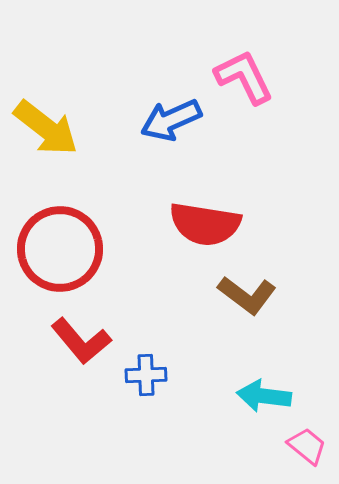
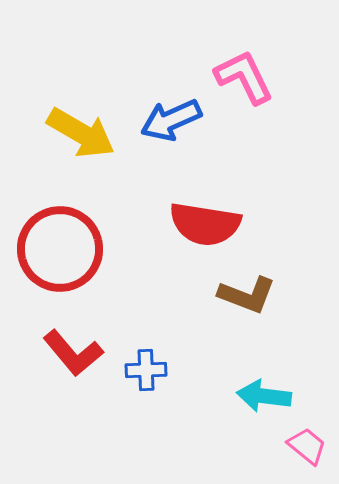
yellow arrow: moved 35 px right, 5 px down; rotated 8 degrees counterclockwise
brown L-shape: rotated 16 degrees counterclockwise
red L-shape: moved 8 px left, 12 px down
blue cross: moved 5 px up
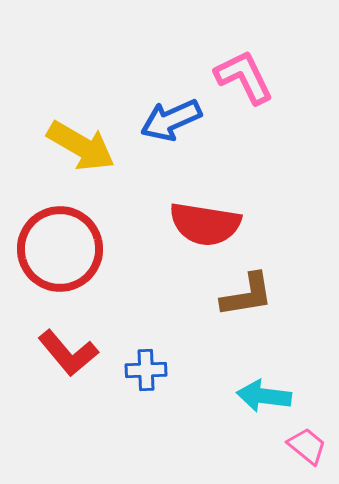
yellow arrow: moved 13 px down
brown L-shape: rotated 30 degrees counterclockwise
red L-shape: moved 5 px left
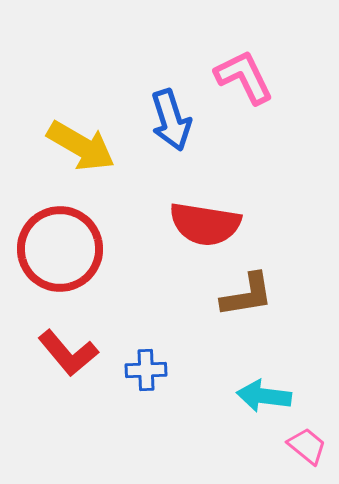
blue arrow: rotated 84 degrees counterclockwise
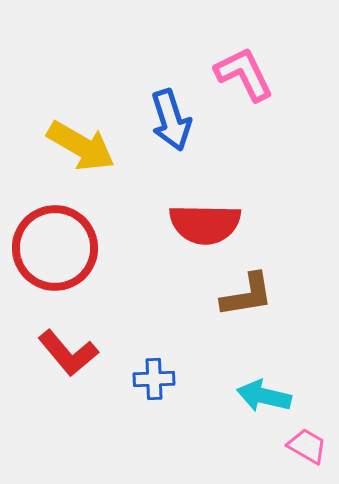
pink L-shape: moved 3 px up
red semicircle: rotated 8 degrees counterclockwise
red circle: moved 5 px left, 1 px up
blue cross: moved 8 px right, 9 px down
cyan arrow: rotated 6 degrees clockwise
pink trapezoid: rotated 9 degrees counterclockwise
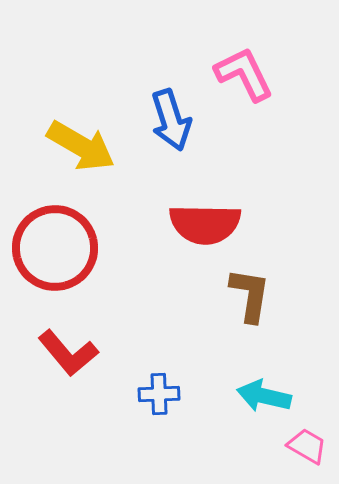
brown L-shape: moved 3 px right; rotated 72 degrees counterclockwise
blue cross: moved 5 px right, 15 px down
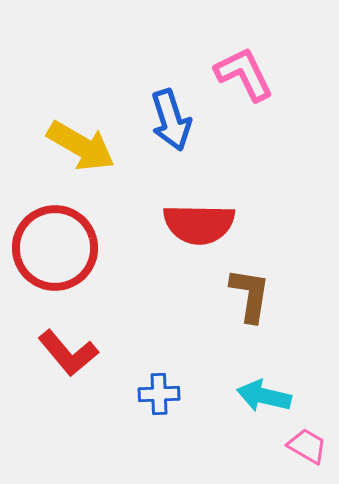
red semicircle: moved 6 px left
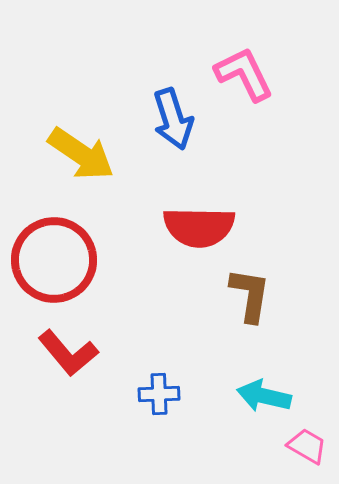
blue arrow: moved 2 px right, 1 px up
yellow arrow: moved 8 px down; rotated 4 degrees clockwise
red semicircle: moved 3 px down
red circle: moved 1 px left, 12 px down
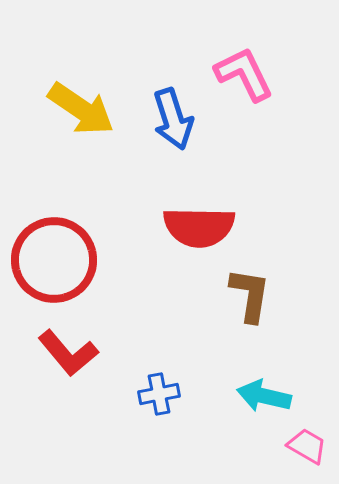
yellow arrow: moved 45 px up
blue cross: rotated 9 degrees counterclockwise
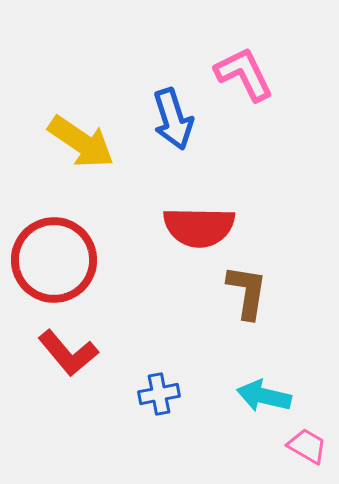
yellow arrow: moved 33 px down
brown L-shape: moved 3 px left, 3 px up
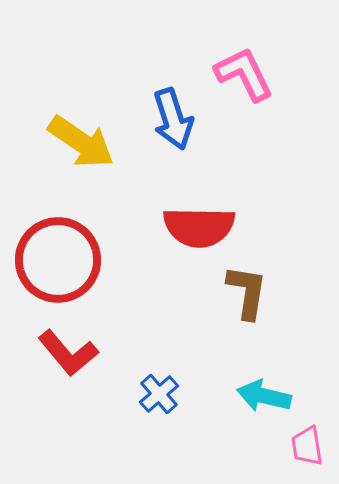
red circle: moved 4 px right
blue cross: rotated 30 degrees counterclockwise
pink trapezoid: rotated 129 degrees counterclockwise
